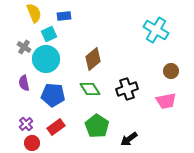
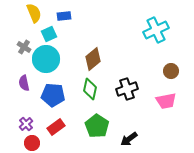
cyan cross: rotated 35 degrees clockwise
green diamond: rotated 45 degrees clockwise
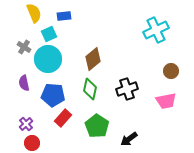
cyan circle: moved 2 px right
red rectangle: moved 7 px right, 9 px up; rotated 12 degrees counterclockwise
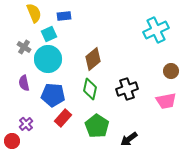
red circle: moved 20 px left, 2 px up
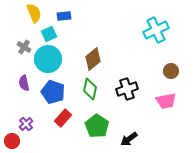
blue pentagon: moved 3 px up; rotated 15 degrees clockwise
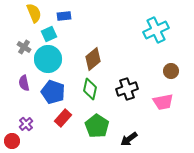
pink trapezoid: moved 3 px left, 1 px down
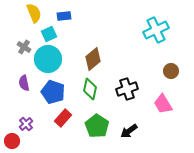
pink trapezoid: moved 2 px down; rotated 70 degrees clockwise
black arrow: moved 8 px up
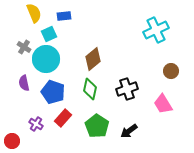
cyan circle: moved 2 px left
purple cross: moved 10 px right; rotated 16 degrees counterclockwise
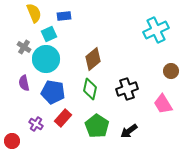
blue pentagon: rotated 10 degrees counterclockwise
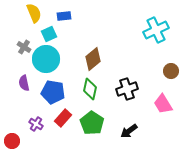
green pentagon: moved 5 px left, 3 px up
